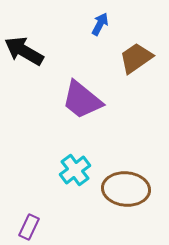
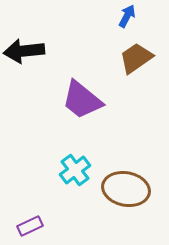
blue arrow: moved 27 px right, 8 px up
black arrow: rotated 36 degrees counterclockwise
brown ellipse: rotated 6 degrees clockwise
purple rectangle: moved 1 px right, 1 px up; rotated 40 degrees clockwise
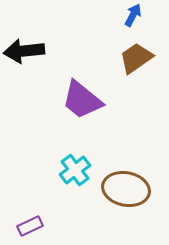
blue arrow: moved 6 px right, 1 px up
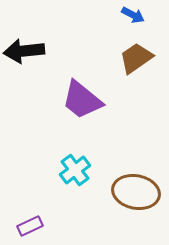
blue arrow: rotated 90 degrees clockwise
brown ellipse: moved 10 px right, 3 px down
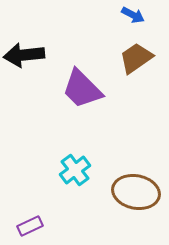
black arrow: moved 4 px down
purple trapezoid: moved 11 px up; rotated 6 degrees clockwise
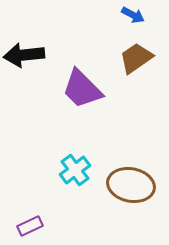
brown ellipse: moved 5 px left, 7 px up
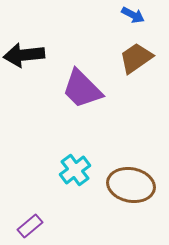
purple rectangle: rotated 15 degrees counterclockwise
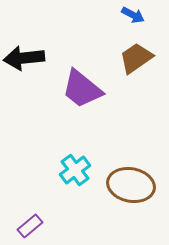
black arrow: moved 3 px down
purple trapezoid: rotated 6 degrees counterclockwise
